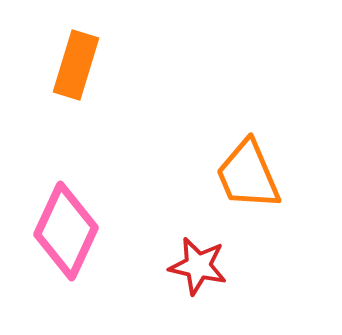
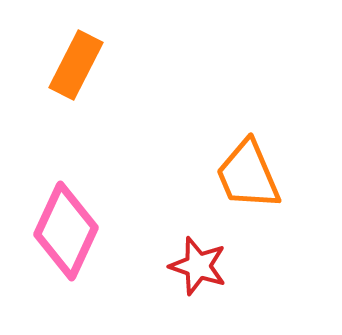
orange rectangle: rotated 10 degrees clockwise
red star: rotated 6 degrees clockwise
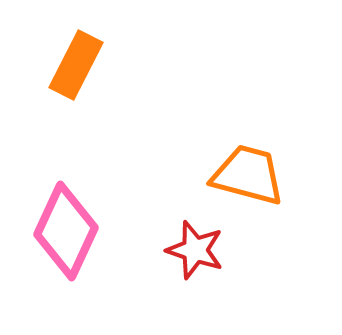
orange trapezoid: rotated 128 degrees clockwise
red star: moved 3 px left, 16 px up
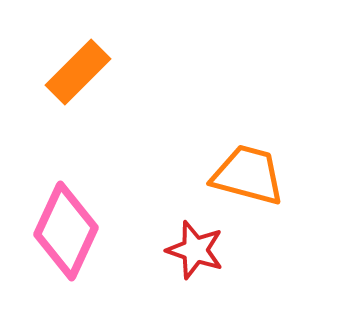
orange rectangle: moved 2 px right, 7 px down; rotated 18 degrees clockwise
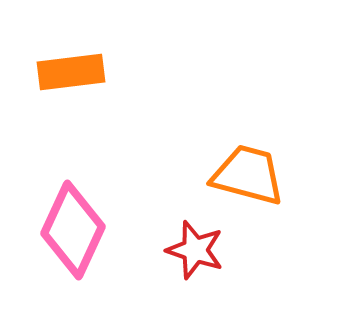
orange rectangle: moved 7 px left; rotated 38 degrees clockwise
pink diamond: moved 7 px right, 1 px up
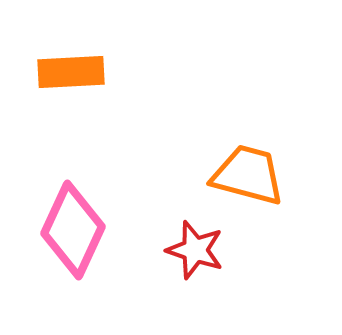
orange rectangle: rotated 4 degrees clockwise
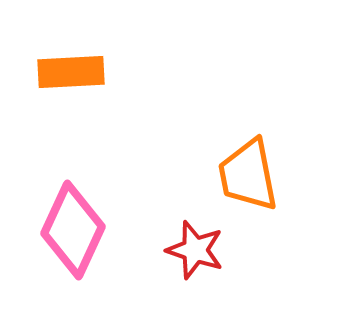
orange trapezoid: rotated 116 degrees counterclockwise
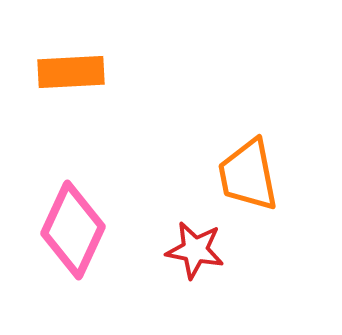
red star: rotated 8 degrees counterclockwise
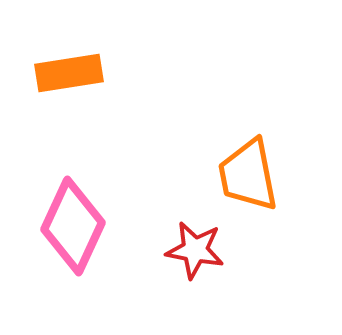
orange rectangle: moved 2 px left, 1 px down; rotated 6 degrees counterclockwise
pink diamond: moved 4 px up
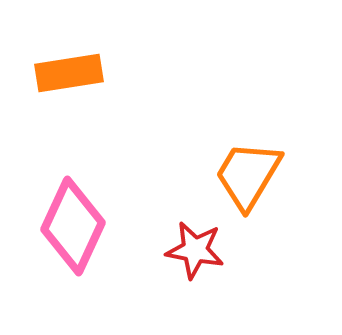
orange trapezoid: rotated 42 degrees clockwise
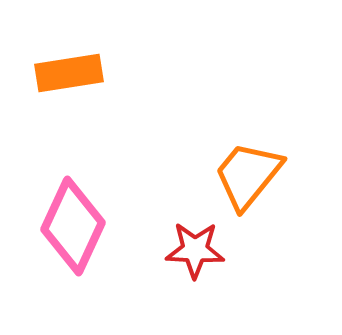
orange trapezoid: rotated 8 degrees clockwise
red star: rotated 8 degrees counterclockwise
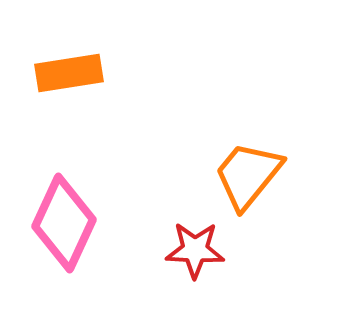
pink diamond: moved 9 px left, 3 px up
